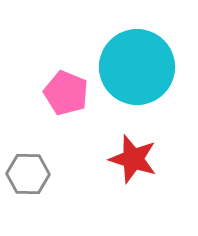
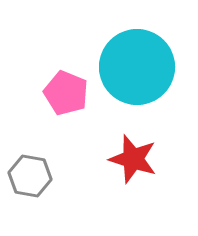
gray hexagon: moved 2 px right, 2 px down; rotated 9 degrees clockwise
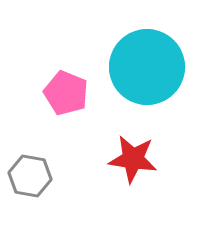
cyan circle: moved 10 px right
red star: rotated 9 degrees counterclockwise
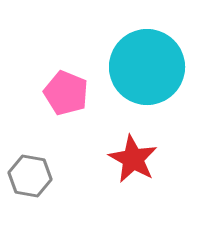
red star: rotated 21 degrees clockwise
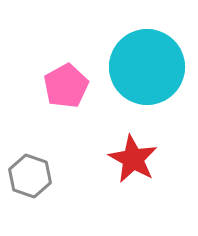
pink pentagon: moved 7 px up; rotated 21 degrees clockwise
gray hexagon: rotated 9 degrees clockwise
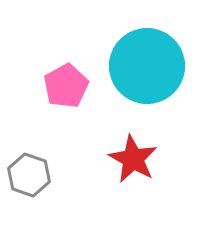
cyan circle: moved 1 px up
gray hexagon: moved 1 px left, 1 px up
